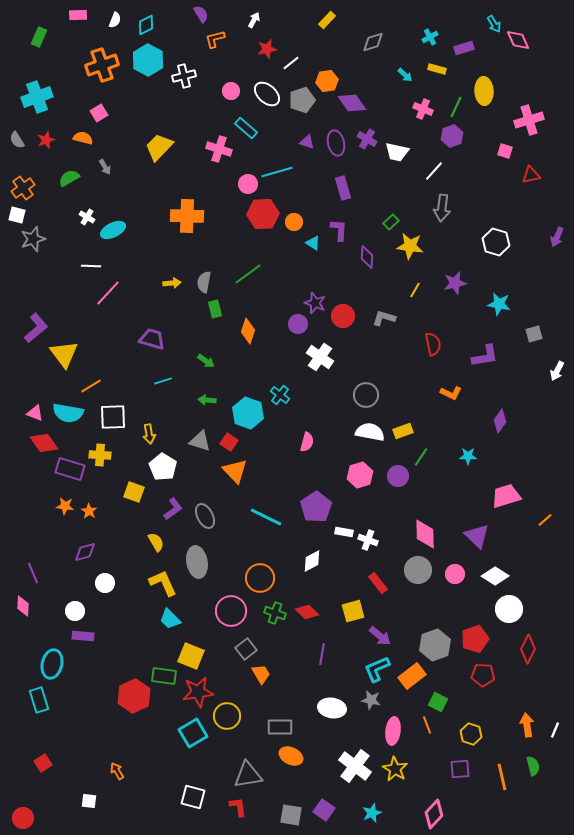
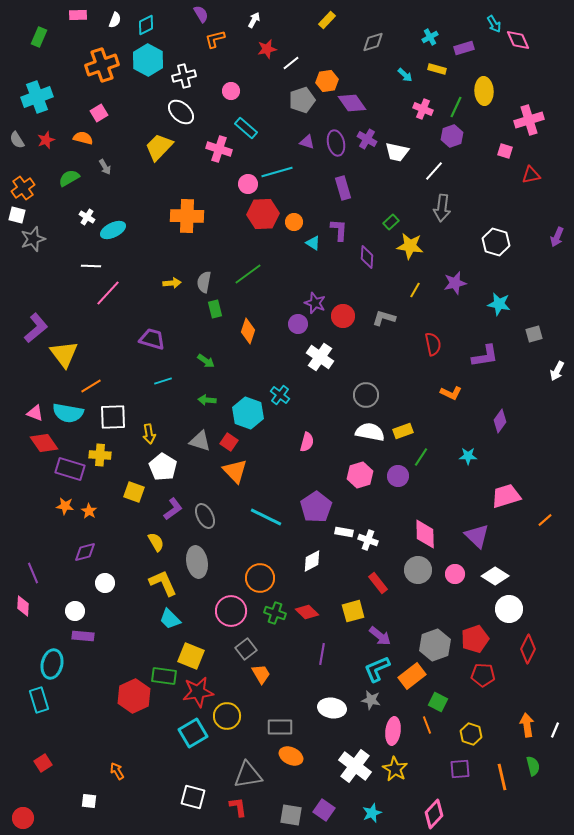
white ellipse at (267, 94): moved 86 px left, 18 px down
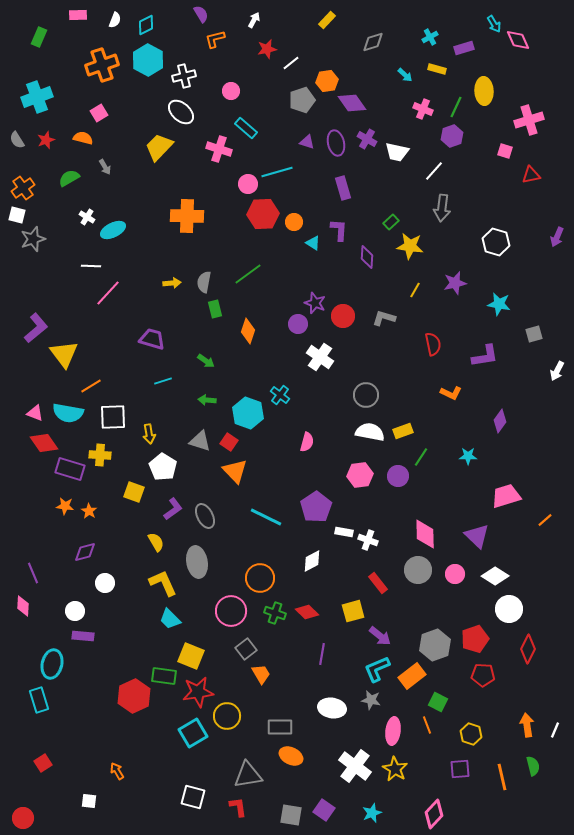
pink hexagon at (360, 475): rotated 10 degrees clockwise
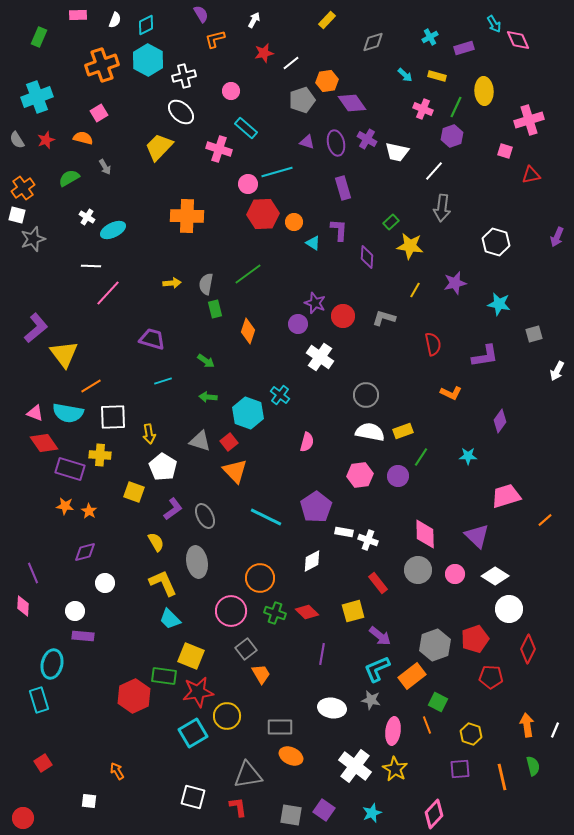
red star at (267, 49): moved 3 px left, 4 px down
yellow rectangle at (437, 69): moved 7 px down
gray semicircle at (204, 282): moved 2 px right, 2 px down
green arrow at (207, 400): moved 1 px right, 3 px up
red square at (229, 442): rotated 18 degrees clockwise
red pentagon at (483, 675): moved 8 px right, 2 px down
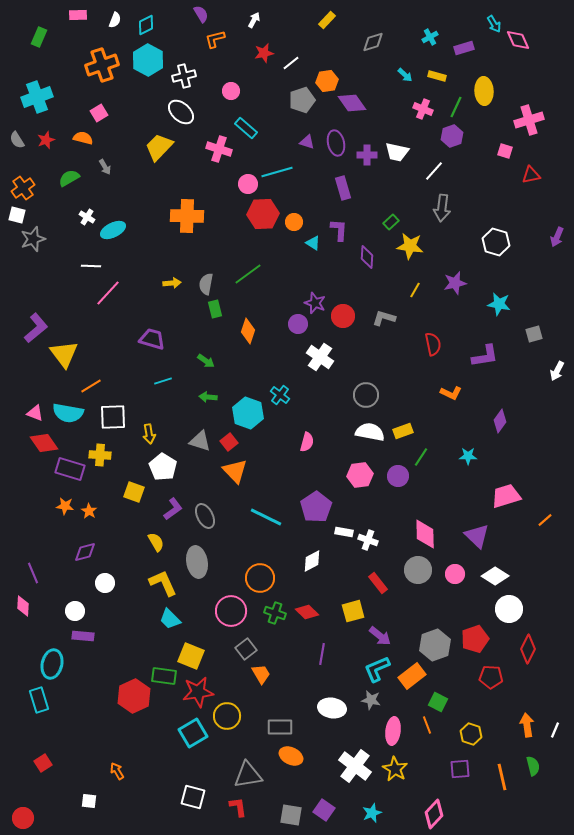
purple cross at (367, 139): moved 16 px down; rotated 30 degrees counterclockwise
